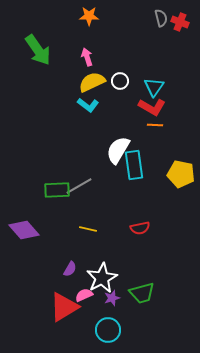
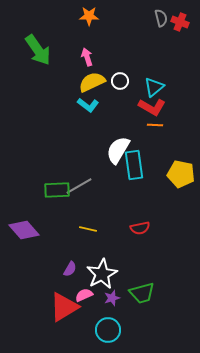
cyan triangle: rotated 15 degrees clockwise
white star: moved 4 px up
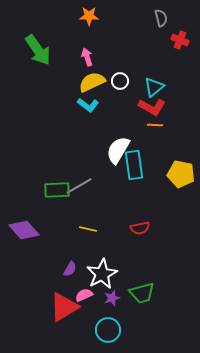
red cross: moved 18 px down
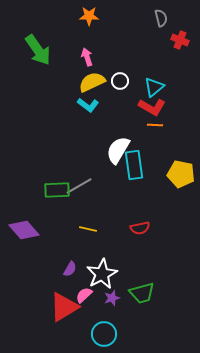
pink semicircle: rotated 18 degrees counterclockwise
cyan circle: moved 4 px left, 4 px down
